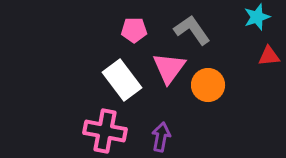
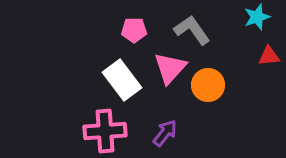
pink triangle: moved 1 px right; rotated 6 degrees clockwise
pink cross: rotated 15 degrees counterclockwise
purple arrow: moved 4 px right, 4 px up; rotated 28 degrees clockwise
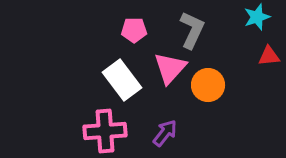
gray L-shape: rotated 60 degrees clockwise
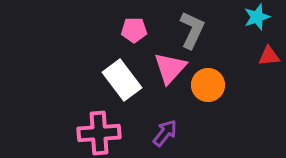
pink cross: moved 6 px left, 2 px down
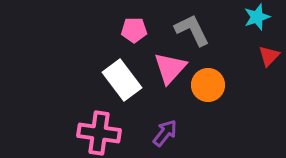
gray L-shape: rotated 51 degrees counterclockwise
red triangle: rotated 40 degrees counterclockwise
pink cross: rotated 12 degrees clockwise
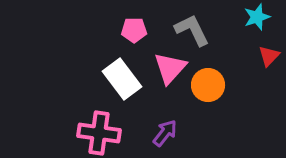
white rectangle: moved 1 px up
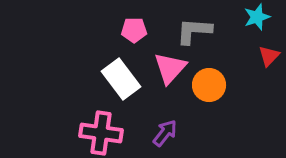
gray L-shape: moved 2 px right, 1 px down; rotated 60 degrees counterclockwise
white rectangle: moved 1 px left
orange circle: moved 1 px right
pink cross: moved 2 px right
